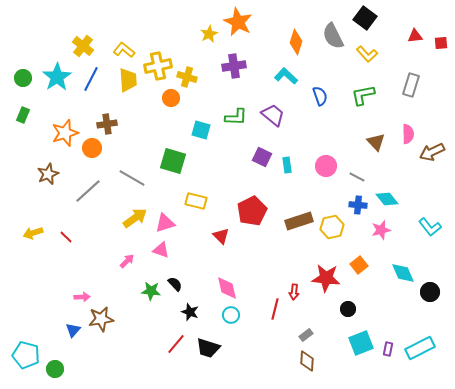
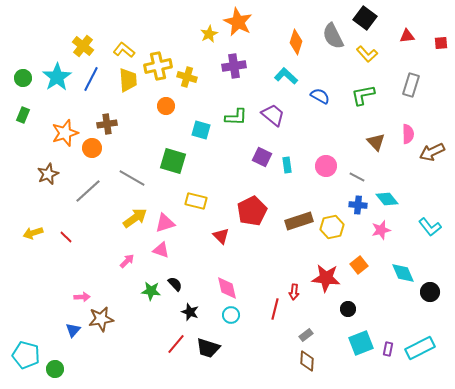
red triangle at (415, 36): moved 8 px left
blue semicircle at (320, 96): rotated 42 degrees counterclockwise
orange circle at (171, 98): moved 5 px left, 8 px down
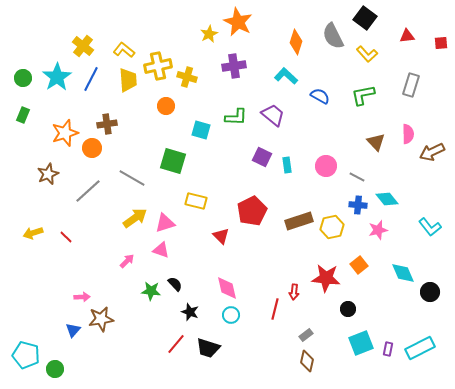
pink star at (381, 230): moved 3 px left
brown diamond at (307, 361): rotated 10 degrees clockwise
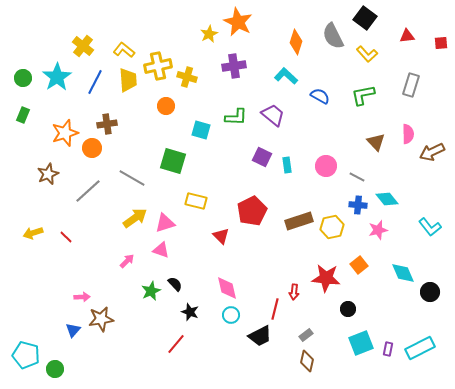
blue line at (91, 79): moved 4 px right, 3 px down
green star at (151, 291): rotated 30 degrees counterclockwise
black trapezoid at (208, 348): moved 52 px right, 12 px up; rotated 45 degrees counterclockwise
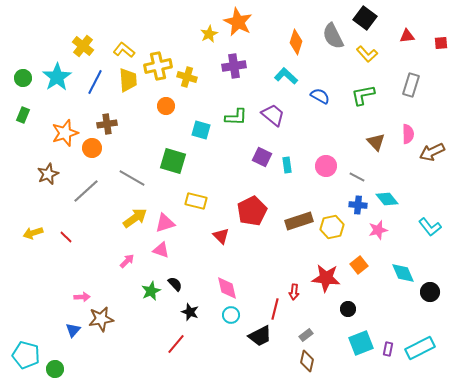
gray line at (88, 191): moved 2 px left
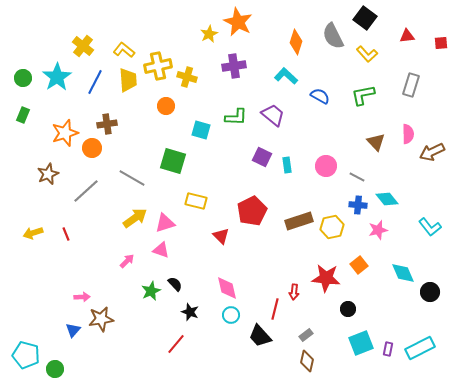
red line at (66, 237): moved 3 px up; rotated 24 degrees clockwise
black trapezoid at (260, 336): rotated 75 degrees clockwise
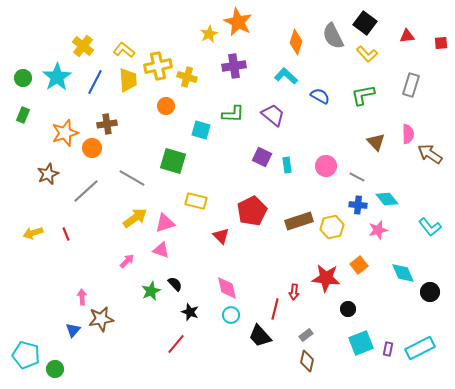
black square at (365, 18): moved 5 px down
green L-shape at (236, 117): moved 3 px left, 3 px up
brown arrow at (432, 152): moved 2 px left, 2 px down; rotated 60 degrees clockwise
pink arrow at (82, 297): rotated 91 degrees counterclockwise
